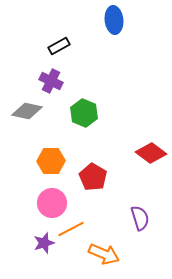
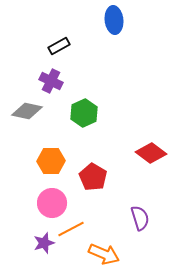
green hexagon: rotated 12 degrees clockwise
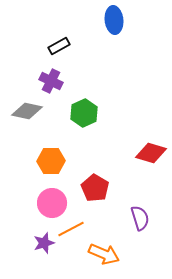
red diamond: rotated 20 degrees counterclockwise
red pentagon: moved 2 px right, 11 px down
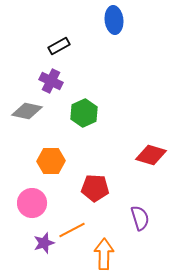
red diamond: moved 2 px down
red pentagon: rotated 28 degrees counterclockwise
pink circle: moved 20 px left
orange line: moved 1 px right, 1 px down
orange arrow: rotated 112 degrees counterclockwise
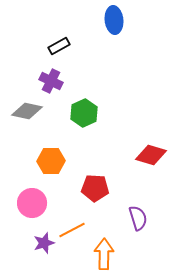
purple semicircle: moved 2 px left
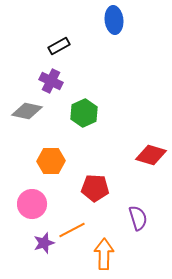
pink circle: moved 1 px down
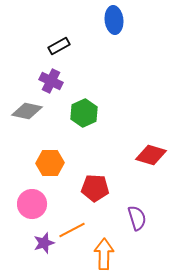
orange hexagon: moved 1 px left, 2 px down
purple semicircle: moved 1 px left
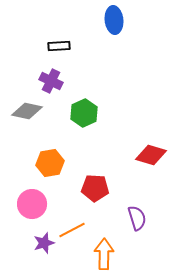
black rectangle: rotated 25 degrees clockwise
orange hexagon: rotated 8 degrees counterclockwise
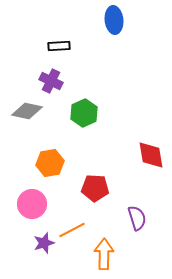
red diamond: rotated 64 degrees clockwise
